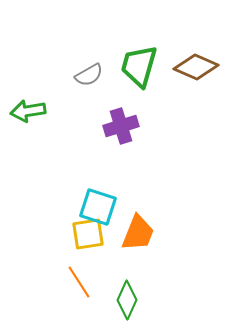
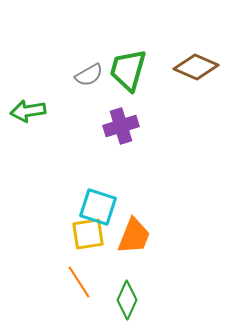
green trapezoid: moved 11 px left, 4 px down
orange trapezoid: moved 4 px left, 3 px down
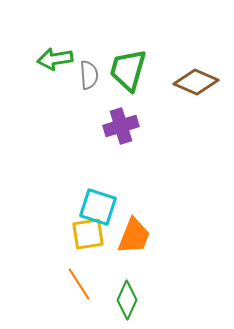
brown diamond: moved 15 px down
gray semicircle: rotated 64 degrees counterclockwise
green arrow: moved 27 px right, 52 px up
orange line: moved 2 px down
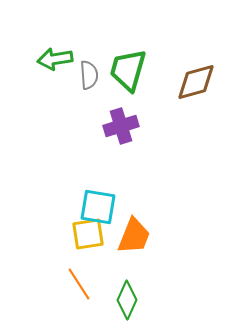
brown diamond: rotated 39 degrees counterclockwise
cyan square: rotated 9 degrees counterclockwise
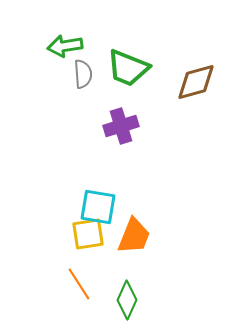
green arrow: moved 10 px right, 13 px up
green trapezoid: moved 2 px up; rotated 84 degrees counterclockwise
gray semicircle: moved 6 px left, 1 px up
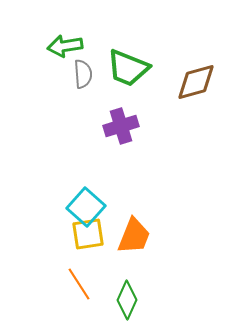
cyan square: moved 12 px left; rotated 33 degrees clockwise
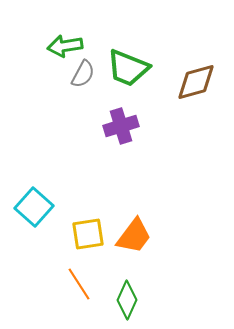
gray semicircle: rotated 32 degrees clockwise
cyan square: moved 52 px left
orange trapezoid: rotated 15 degrees clockwise
